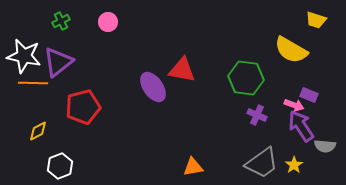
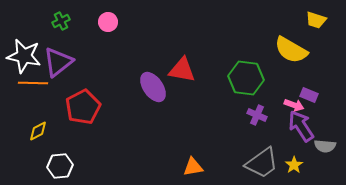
red pentagon: rotated 12 degrees counterclockwise
white hexagon: rotated 15 degrees clockwise
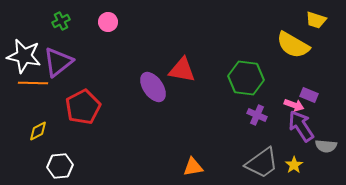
yellow semicircle: moved 2 px right, 5 px up
gray semicircle: moved 1 px right
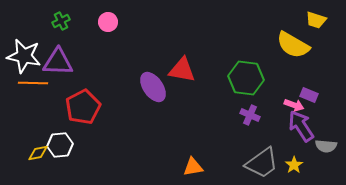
purple triangle: rotated 40 degrees clockwise
purple cross: moved 7 px left
yellow diamond: moved 22 px down; rotated 15 degrees clockwise
white hexagon: moved 21 px up
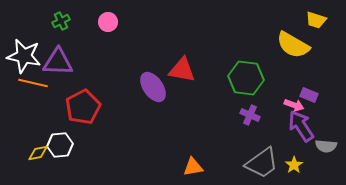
orange line: rotated 12 degrees clockwise
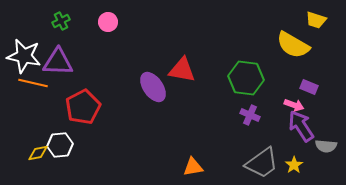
purple rectangle: moved 8 px up
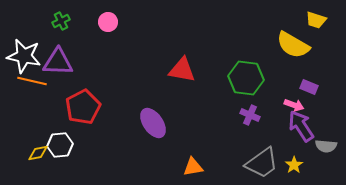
orange line: moved 1 px left, 2 px up
purple ellipse: moved 36 px down
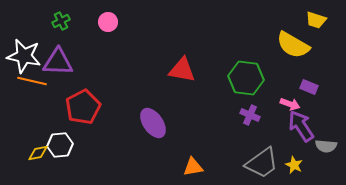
pink arrow: moved 4 px left, 1 px up
yellow star: rotated 12 degrees counterclockwise
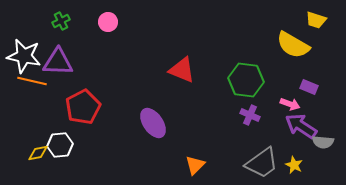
red triangle: rotated 12 degrees clockwise
green hexagon: moved 2 px down
purple arrow: rotated 24 degrees counterclockwise
gray semicircle: moved 3 px left, 4 px up
orange triangle: moved 2 px right, 2 px up; rotated 35 degrees counterclockwise
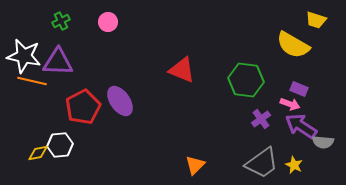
purple rectangle: moved 10 px left, 2 px down
purple cross: moved 11 px right, 4 px down; rotated 30 degrees clockwise
purple ellipse: moved 33 px left, 22 px up
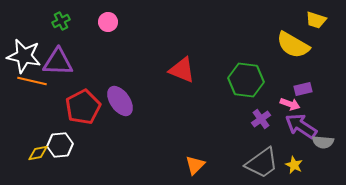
purple rectangle: moved 4 px right; rotated 36 degrees counterclockwise
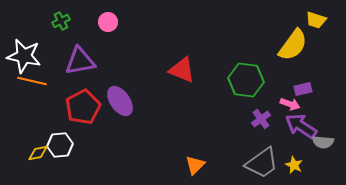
yellow semicircle: rotated 84 degrees counterclockwise
purple triangle: moved 22 px right, 1 px up; rotated 12 degrees counterclockwise
